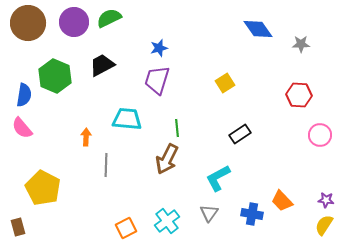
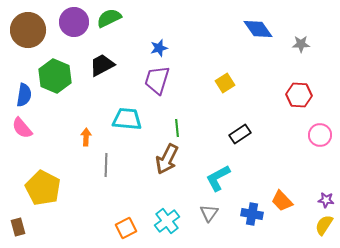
brown circle: moved 7 px down
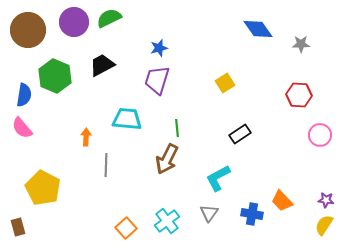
orange square: rotated 15 degrees counterclockwise
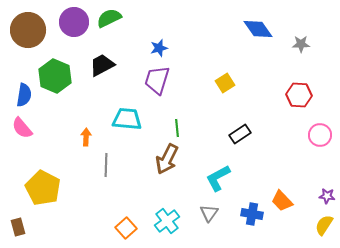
purple star: moved 1 px right, 4 px up
